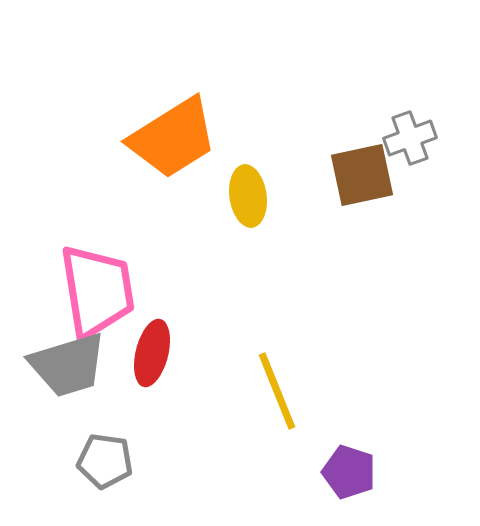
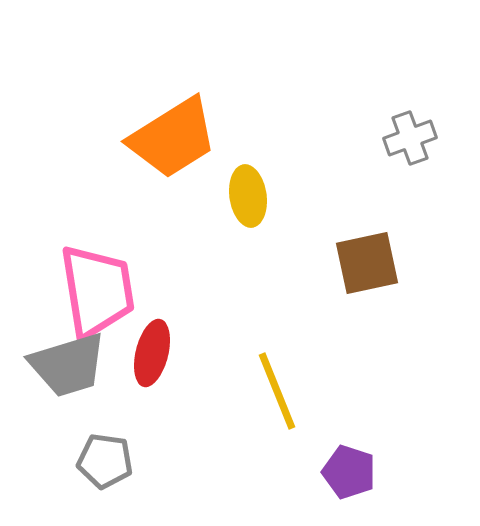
brown square: moved 5 px right, 88 px down
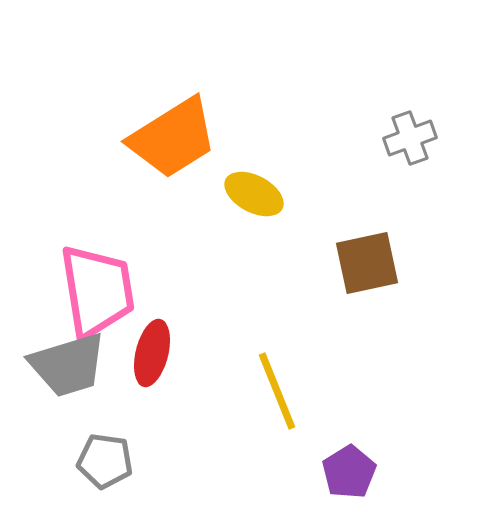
yellow ellipse: moved 6 px right, 2 px up; rotated 54 degrees counterclockwise
purple pentagon: rotated 22 degrees clockwise
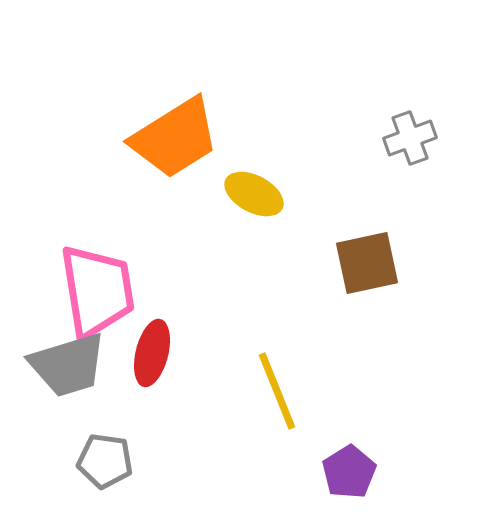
orange trapezoid: moved 2 px right
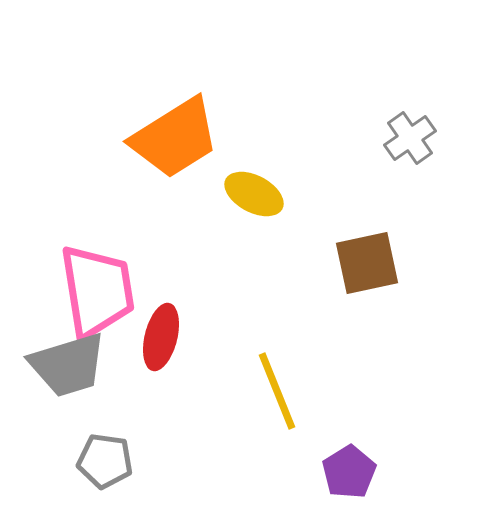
gray cross: rotated 15 degrees counterclockwise
red ellipse: moved 9 px right, 16 px up
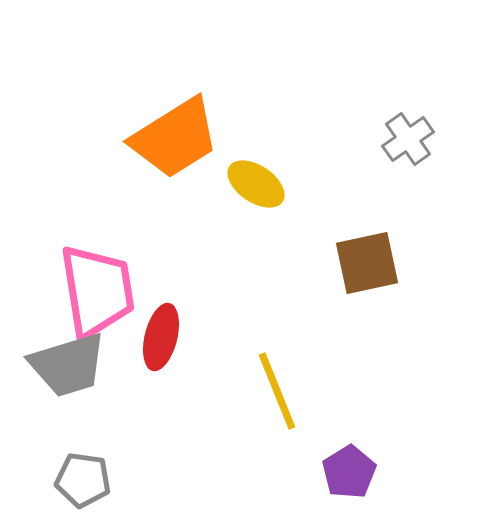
gray cross: moved 2 px left, 1 px down
yellow ellipse: moved 2 px right, 10 px up; rotated 6 degrees clockwise
gray pentagon: moved 22 px left, 19 px down
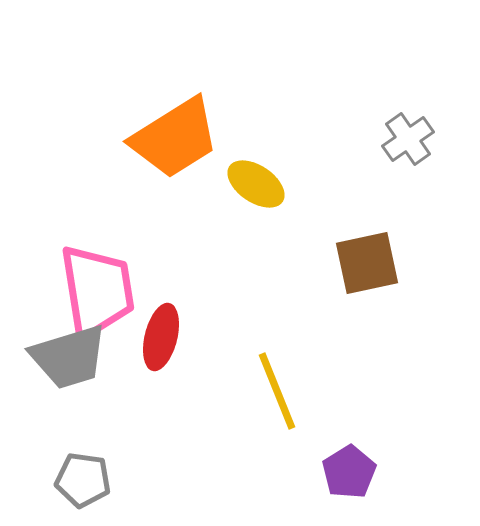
gray trapezoid: moved 1 px right, 8 px up
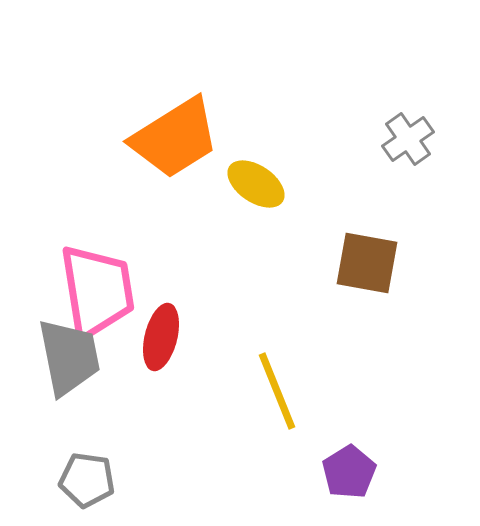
brown square: rotated 22 degrees clockwise
gray trapezoid: rotated 84 degrees counterclockwise
gray pentagon: moved 4 px right
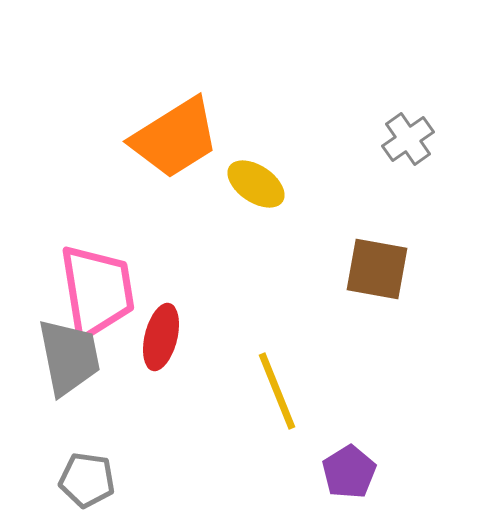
brown square: moved 10 px right, 6 px down
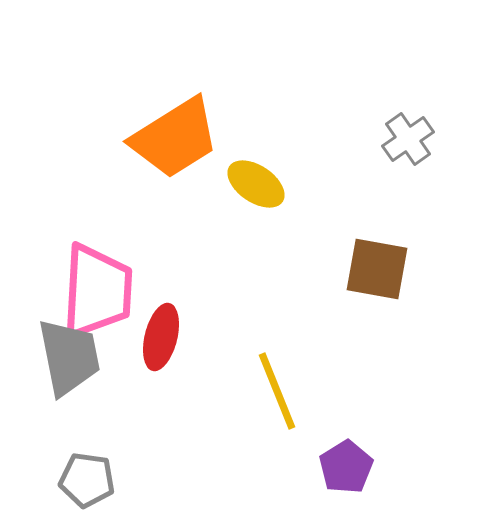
pink trapezoid: rotated 12 degrees clockwise
purple pentagon: moved 3 px left, 5 px up
